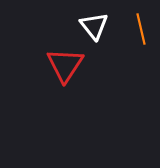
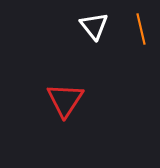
red triangle: moved 35 px down
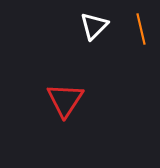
white triangle: rotated 24 degrees clockwise
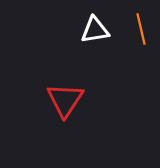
white triangle: moved 1 px right, 4 px down; rotated 36 degrees clockwise
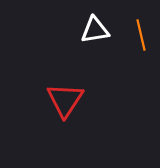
orange line: moved 6 px down
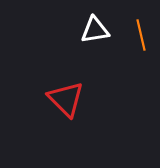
red triangle: moved 1 px right, 1 px up; rotated 18 degrees counterclockwise
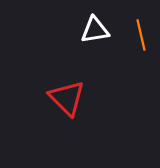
red triangle: moved 1 px right, 1 px up
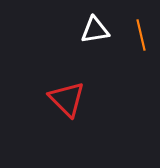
red triangle: moved 1 px down
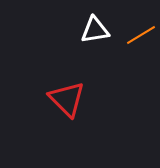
orange line: rotated 72 degrees clockwise
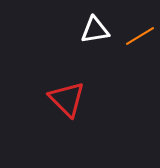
orange line: moved 1 px left, 1 px down
